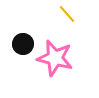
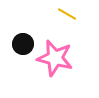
yellow line: rotated 18 degrees counterclockwise
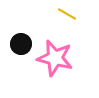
black circle: moved 2 px left
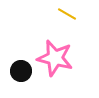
black circle: moved 27 px down
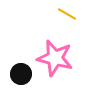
black circle: moved 3 px down
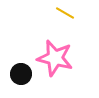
yellow line: moved 2 px left, 1 px up
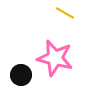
black circle: moved 1 px down
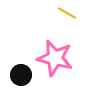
yellow line: moved 2 px right
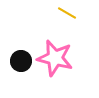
black circle: moved 14 px up
